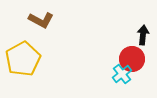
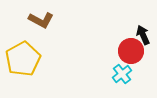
black arrow: rotated 30 degrees counterclockwise
red circle: moved 1 px left, 8 px up
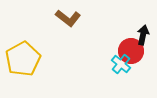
brown L-shape: moved 27 px right, 2 px up; rotated 10 degrees clockwise
black arrow: rotated 36 degrees clockwise
cyan cross: moved 1 px left, 10 px up; rotated 12 degrees counterclockwise
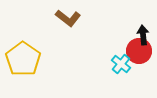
black arrow: rotated 18 degrees counterclockwise
red circle: moved 8 px right
yellow pentagon: rotated 8 degrees counterclockwise
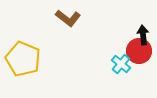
yellow pentagon: rotated 12 degrees counterclockwise
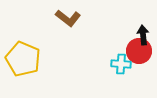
cyan cross: rotated 36 degrees counterclockwise
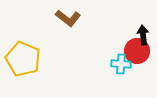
red circle: moved 2 px left
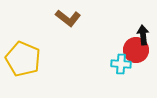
red circle: moved 1 px left, 1 px up
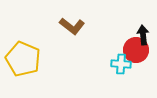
brown L-shape: moved 4 px right, 8 px down
